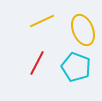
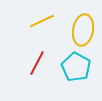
yellow ellipse: rotated 32 degrees clockwise
cyan pentagon: rotated 8 degrees clockwise
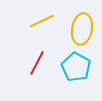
yellow ellipse: moved 1 px left, 1 px up
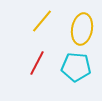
yellow line: rotated 25 degrees counterclockwise
cyan pentagon: rotated 24 degrees counterclockwise
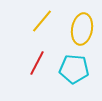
cyan pentagon: moved 2 px left, 2 px down
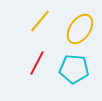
yellow line: moved 2 px left
yellow ellipse: moved 2 px left; rotated 24 degrees clockwise
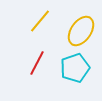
yellow ellipse: moved 1 px right, 2 px down
cyan pentagon: moved 1 px right, 1 px up; rotated 24 degrees counterclockwise
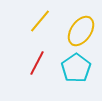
cyan pentagon: moved 1 px right; rotated 16 degrees counterclockwise
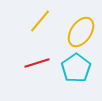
yellow ellipse: moved 1 px down
red line: rotated 45 degrees clockwise
